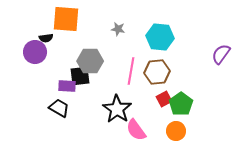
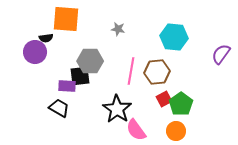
cyan hexagon: moved 14 px right
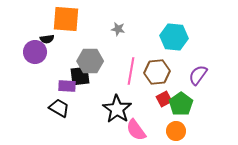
black semicircle: moved 1 px right, 1 px down
purple semicircle: moved 23 px left, 21 px down
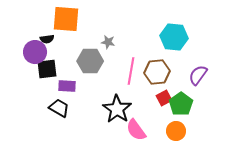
gray star: moved 10 px left, 13 px down
black square: moved 33 px left, 7 px up
red square: moved 1 px up
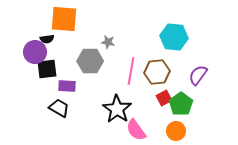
orange square: moved 2 px left
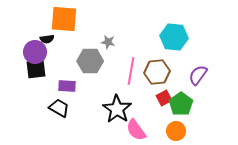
black square: moved 11 px left
